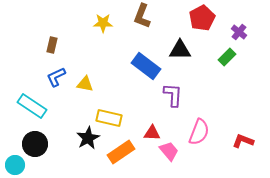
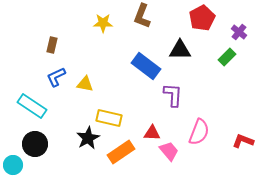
cyan circle: moved 2 px left
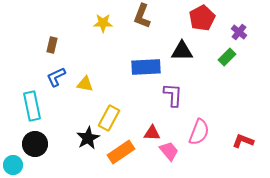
black triangle: moved 2 px right, 1 px down
blue rectangle: moved 1 px down; rotated 40 degrees counterclockwise
cyan rectangle: rotated 44 degrees clockwise
yellow rectangle: rotated 75 degrees counterclockwise
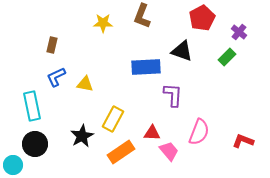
black triangle: rotated 20 degrees clockwise
yellow rectangle: moved 4 px right, 1 px down
black star: moved 6 px left, 2 px up
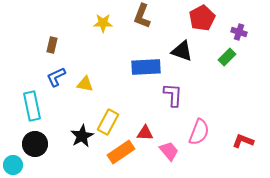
purple cross: rotated 21 degrees counterclockwise
yellow rectangle: moved 5 px left, 3 px down
red triangle: moved 7 px left
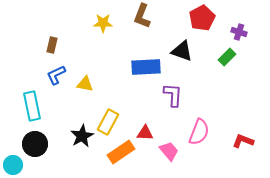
blue L-shape: moved 2 px up
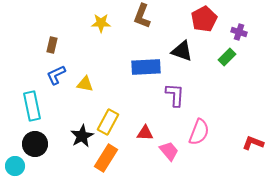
red pentagon: moved 2 px right, 1 px down
yellow star: moved 2 px left
purple L-shape: moved 2 px right
red L-shape: moved 10 px right, 2 px down
orange rectangle: moved 15 px left, 6 px down; rotated 24 degrees counterclockwise
cyan circle: moved 2 px right, 1 px down
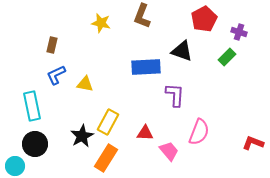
yellow star: rotated 12 degrees clockwise
